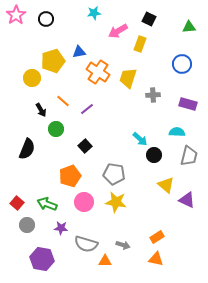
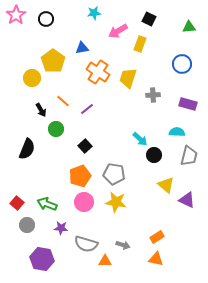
blue triangle at (79, 52): moved 3 px right, 4 px up
yellow pentagon at (53, 61): rotated 20 degrees counterclockwise
orange pentagon at (70, 176): moved 10 px right
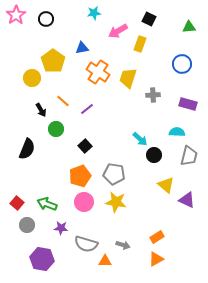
orange triangle at (156, 259): rotated 42 degrees counterclockwise
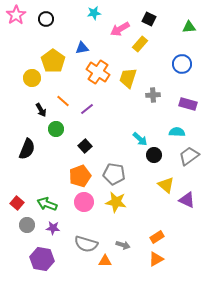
pink arrow at (118, 31): moved 2 px right, 2 px up
yellow rectangle at (140, 44): rotated 21 degrees clockwise
gray trapezoid at (189, 156): rotated 140 degrees counterclockwise
purple star at (61, 228): moved 8 px left
